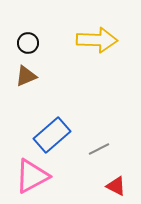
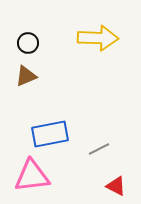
yellow arrow: moved 1 px right, 2 px up
blue rectangle: moved 2 px left, 1 px up; rotated 30 degrees clockwise
pink triangle: rotated 21 degrees clockwise
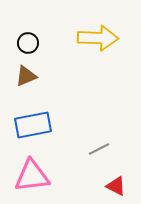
blue rectangle: moved 17 px left, 9 px up
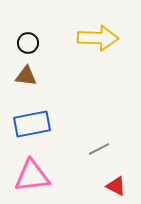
brown triangle: rotated 30 degrees clockwise
blue rectangle: moved 1 px left, 1 px up
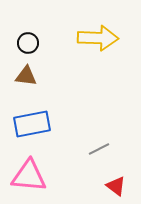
pink triangle: moved 3 px left; rotated 12 degrees clockwise
red triangle: rotated 10 degrees clockwise
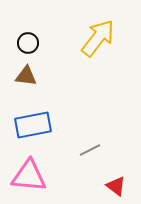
yellow arrow: rotated 54 degrees counterclockwise
blue rectangle: moved 1 px right, 1 px down
gray line: moved 9 px left, 1 px down
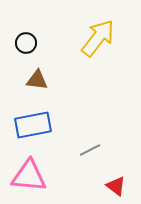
black circle: moved 2 px left
brown triangle: moved 11 px right, 4 px down
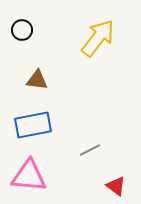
black circle: moved 4 px left, 13 px up
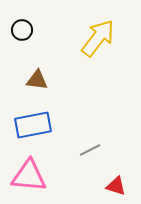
red triangle: rotated 20 degrees counterclockwise
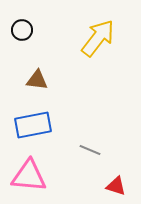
gray line: rotated 50 degrees clockwise
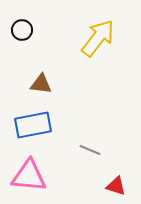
brown triangle: moved 4 px right, 4 px down
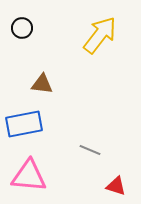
black circle: moved 2 px up
yellow arrow: moved 2 px right, 3 px up
brown triangle: moved 1 px right
blue rectangle: moved 9 px left, 1 px up
